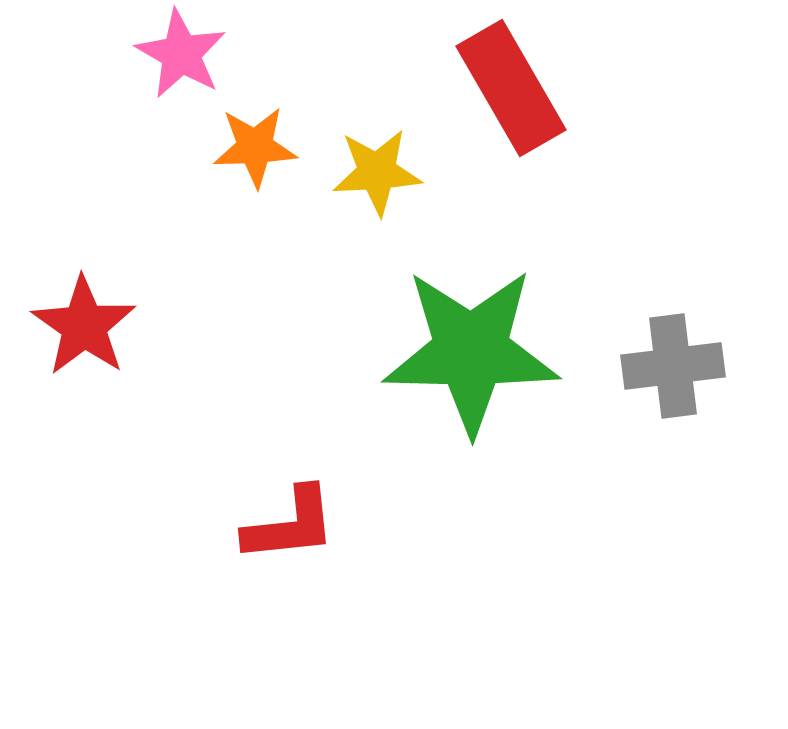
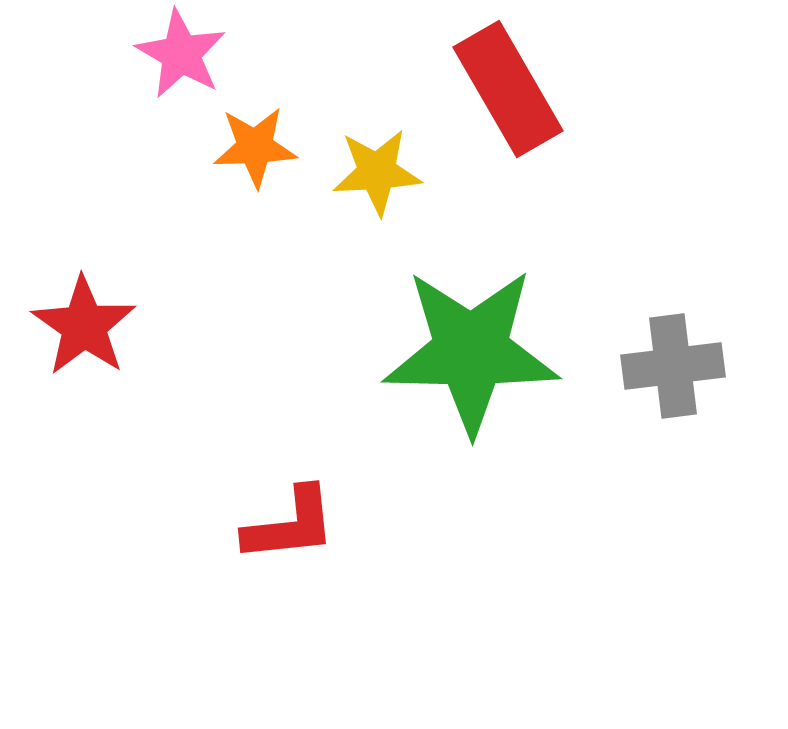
red rectangle: moved 3 px left, 1 px down
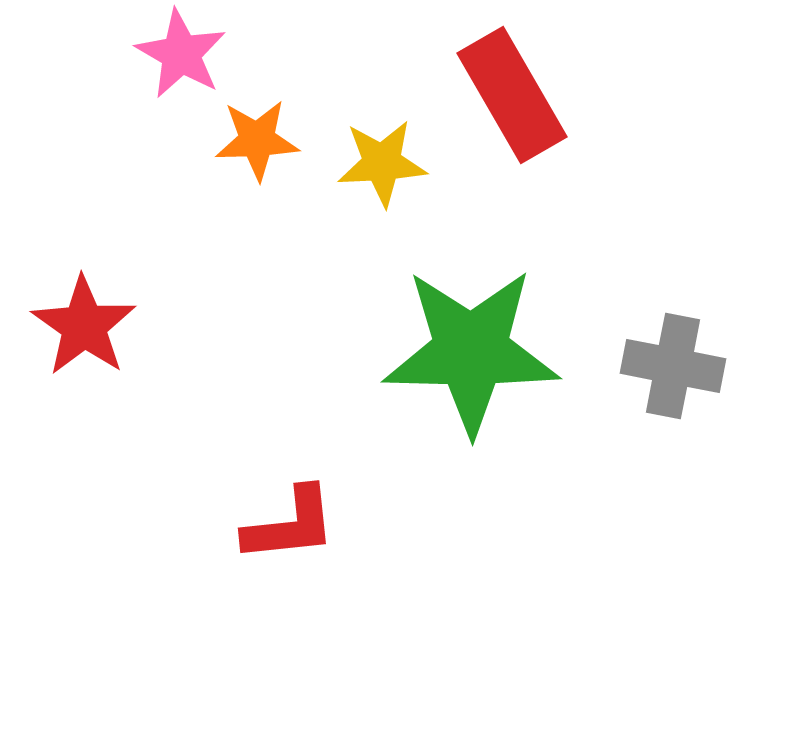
red rectangle: moved 4 px right, 6 px down
orange star: moved 2 px right, 7 px up
yellow star: moved 5 px right, 9 px up
gray cross: rotated 18 degrees clockwise
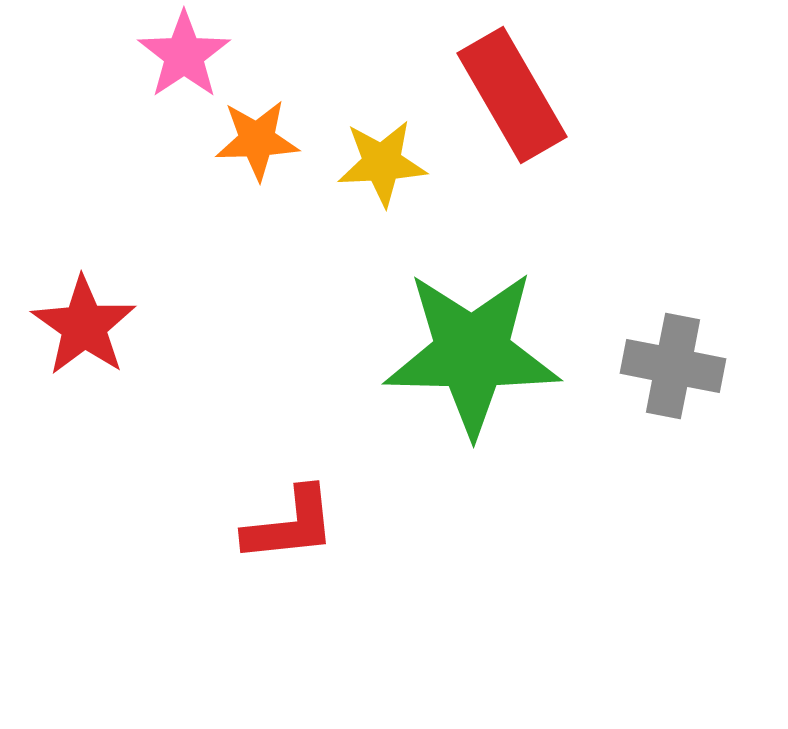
pink star: moved 3 px right, 1 px down; rotated 8 degrees clockwise
green star: moved 1 px right, 2 px down
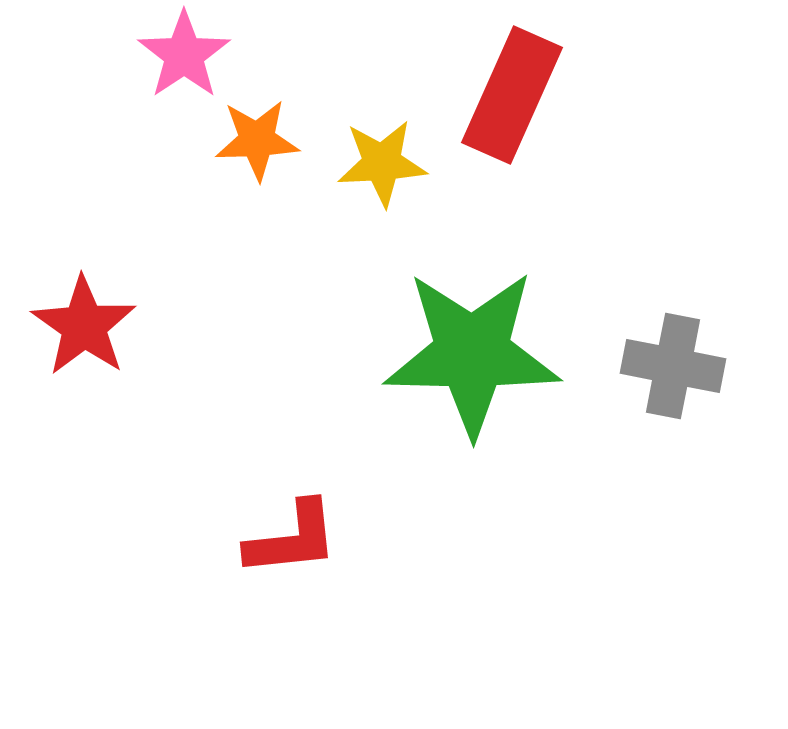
red rectangle: rotated 54 degrees clockwise
red L-shape: moved 2 px right, 14 px down
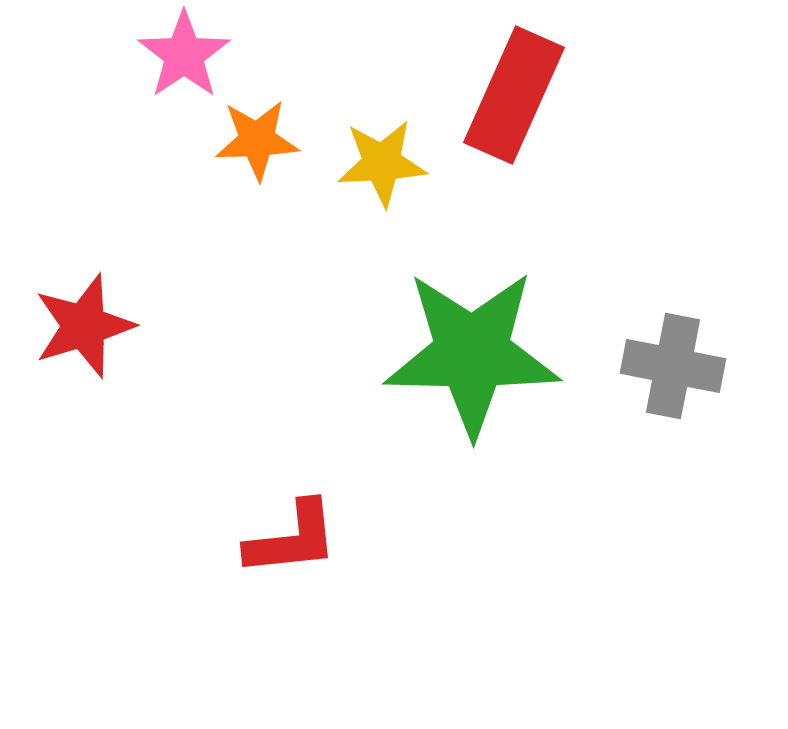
red rectangle: moved 2 px right
red star: rotated 20 degrees clockwise
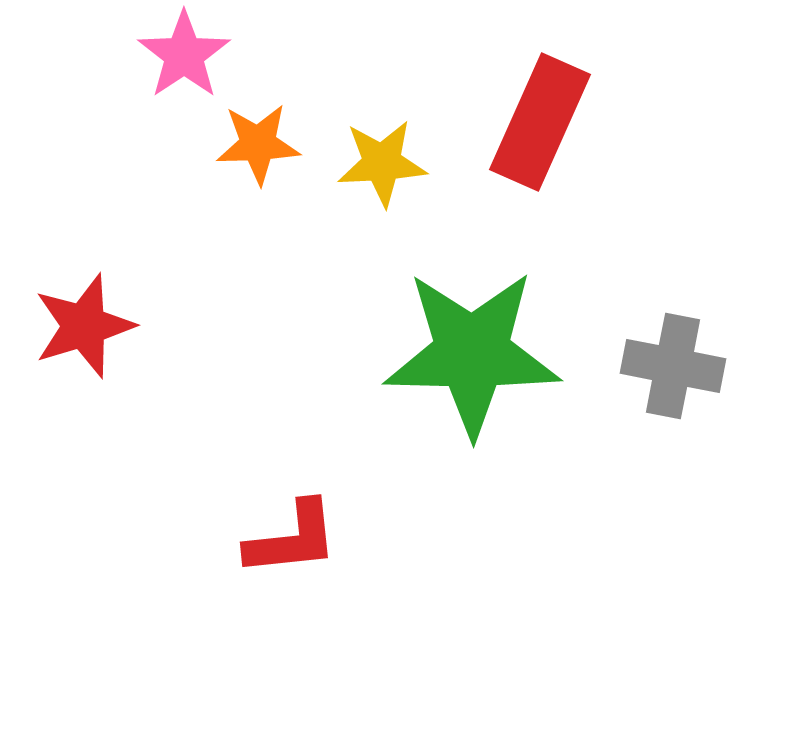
red rectangle: moved 26 px right, 27 px down
orange star: moved 1 px right, 4 px down
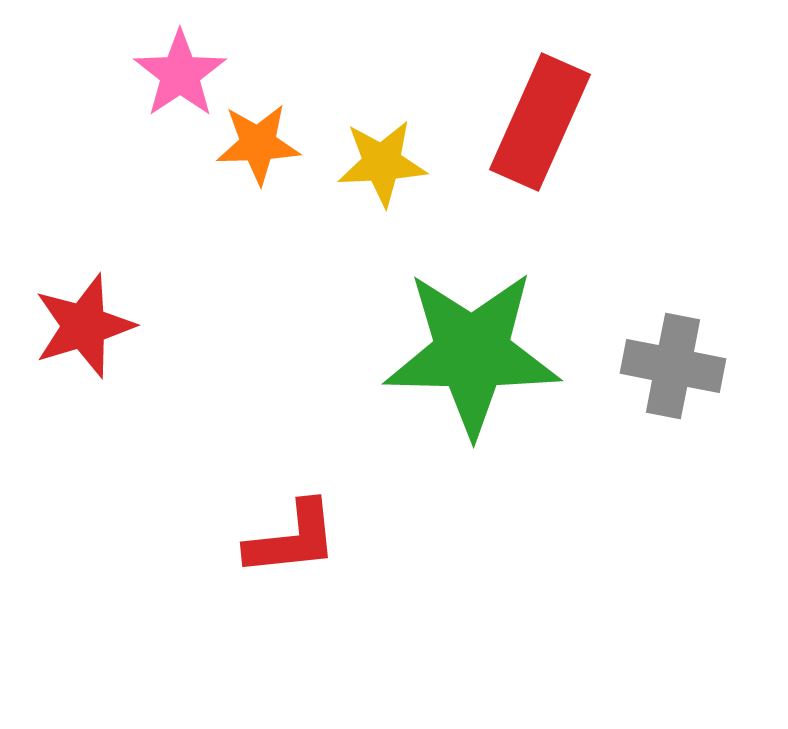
pink star: moved 4 px left, 19 px down
